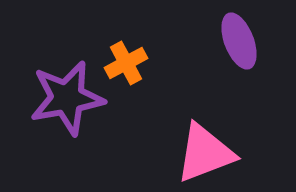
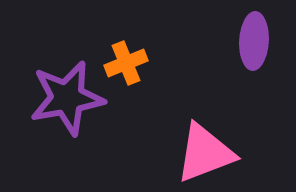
purple ellipse: moved 15 px right; rotated 24 degrees clockwise
orange cross: rotated 6 degrees clockwise
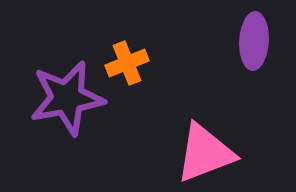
orange cross: moved 1 px right
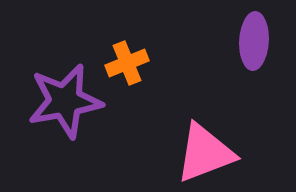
purple star: moved 2 px left, 3 px down
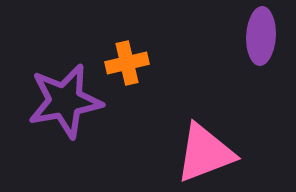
purple ellipse: moved 7 px right, 5 px up
orange cross: rotated 9 degrees clockwise
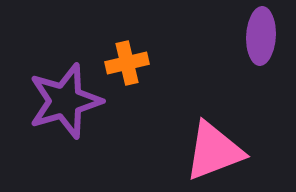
purple star: rotated 6 degrees counterclockwise
pink triangle: moved 9 px right, 2 px up
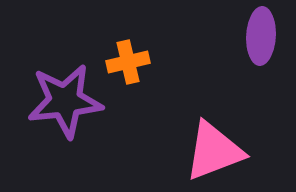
orange cross: moved 1 px right, 1 px up
purple star: rotated 10 degrees clockwise
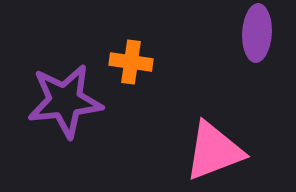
purple ellipse: moved 4 px left, 3 px up
orange cross: moved 3 px right; rotated 21 degrees clockwise
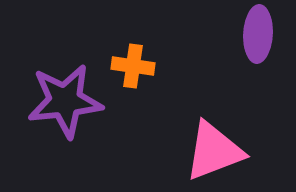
purple ellipse: moved 1 px right, 1 px down
orange cross: moved 2 px right, 4 px down
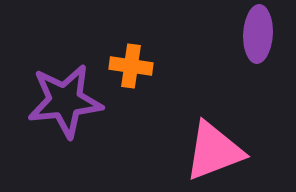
orange cross: moved 2 px left
